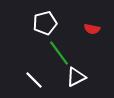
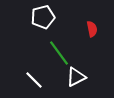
white pentagon: moved 2 px left, 6 px up
red semicircle: rotated 112 degrees counterclockwise
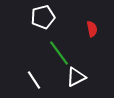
white line: rotated 12 degrees clockwise
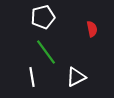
green line: moved 13 px left, 1 px up
white line: moved 2 px left, 3 px up; rotated 24 degrees clockwise
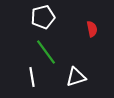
white triangle: rotated 10 degrees clockwise
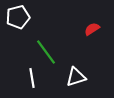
white pentagon: moved 25 px left
red semicircle: rotated 112 degrees counterclockwise
white line: moved 1 px down
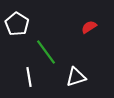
white pentagon: moved 1 px left, 7 px down; rotated 25 degrees counterclockwise
red semicircle: moved 3 px left, 2 px up
white line: moved 3 px left, 1 px up
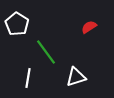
white line: moved 1 px left, 1 px down; rotated 18 degrees clockwise
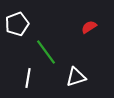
white pentagon: rotated 20 degrees clockwise
